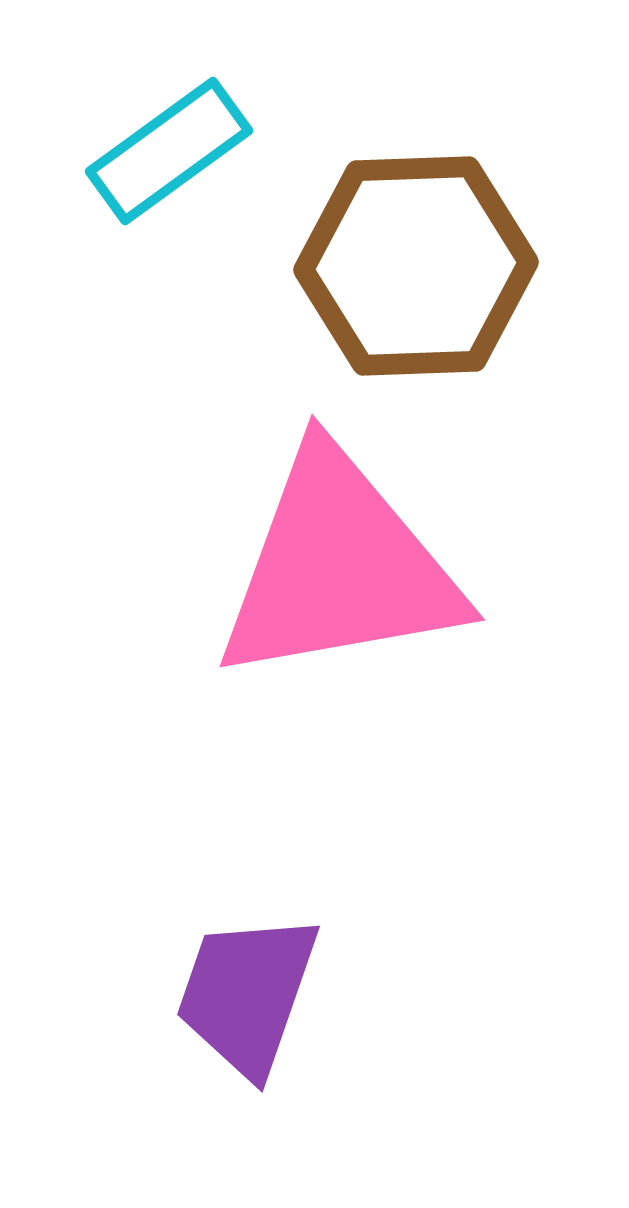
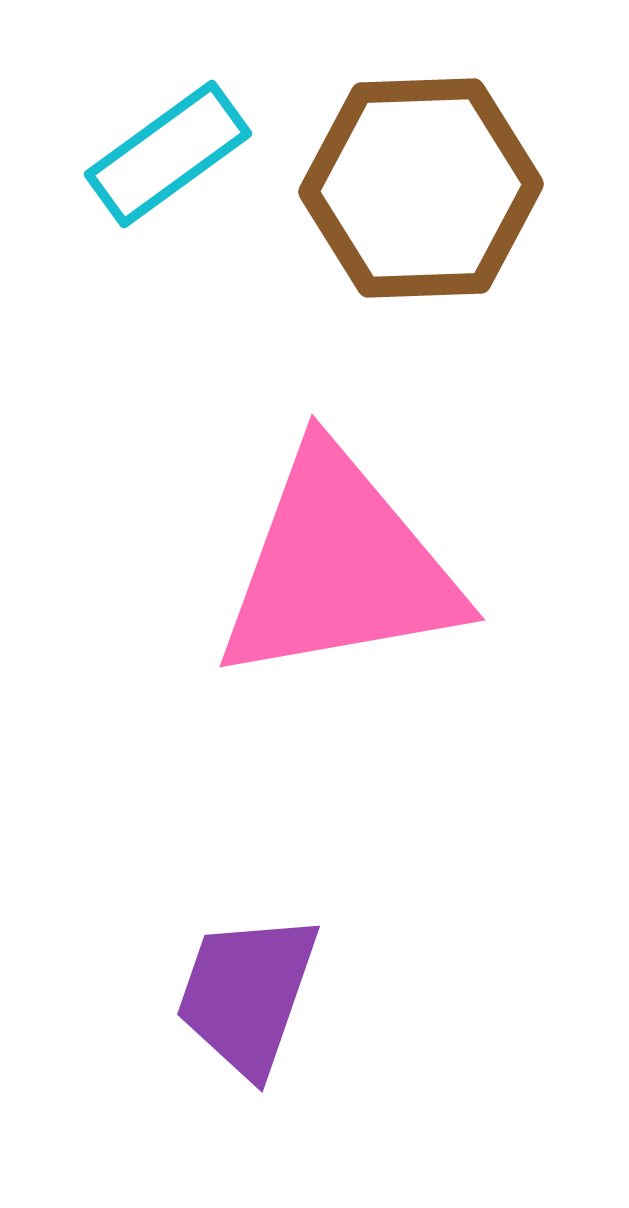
cyan rectangle: moved 1 px left, 3 px down
brown hexagon: moved 5 px right, 78 px up
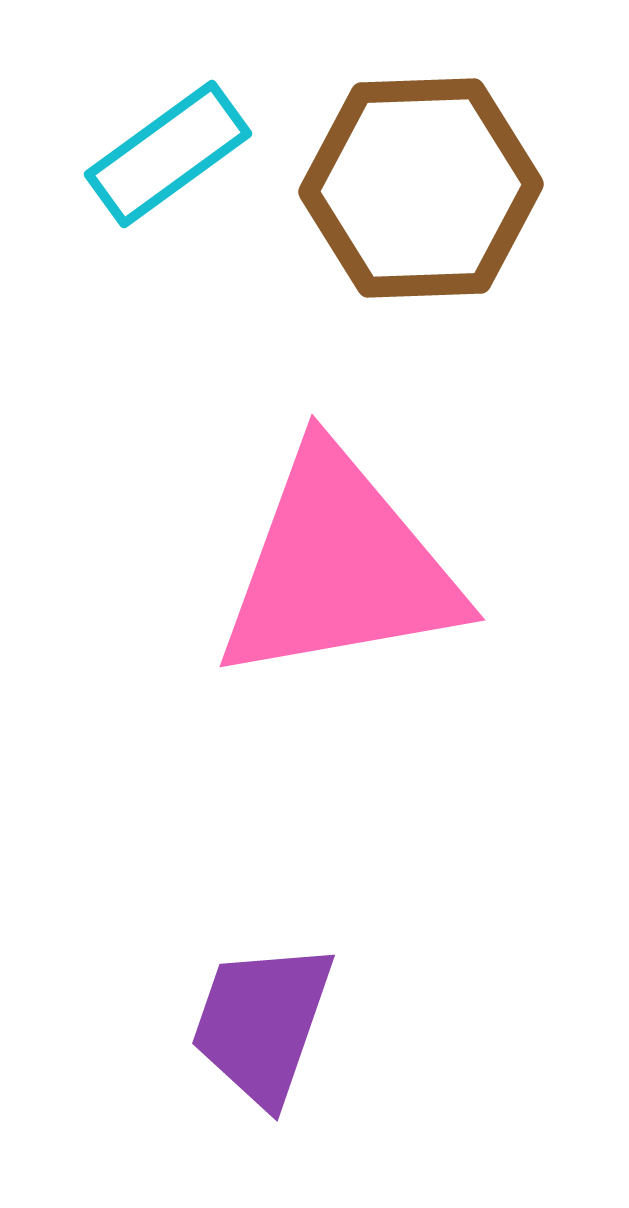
purple trapezoid: moved 15 px right, 29 px down
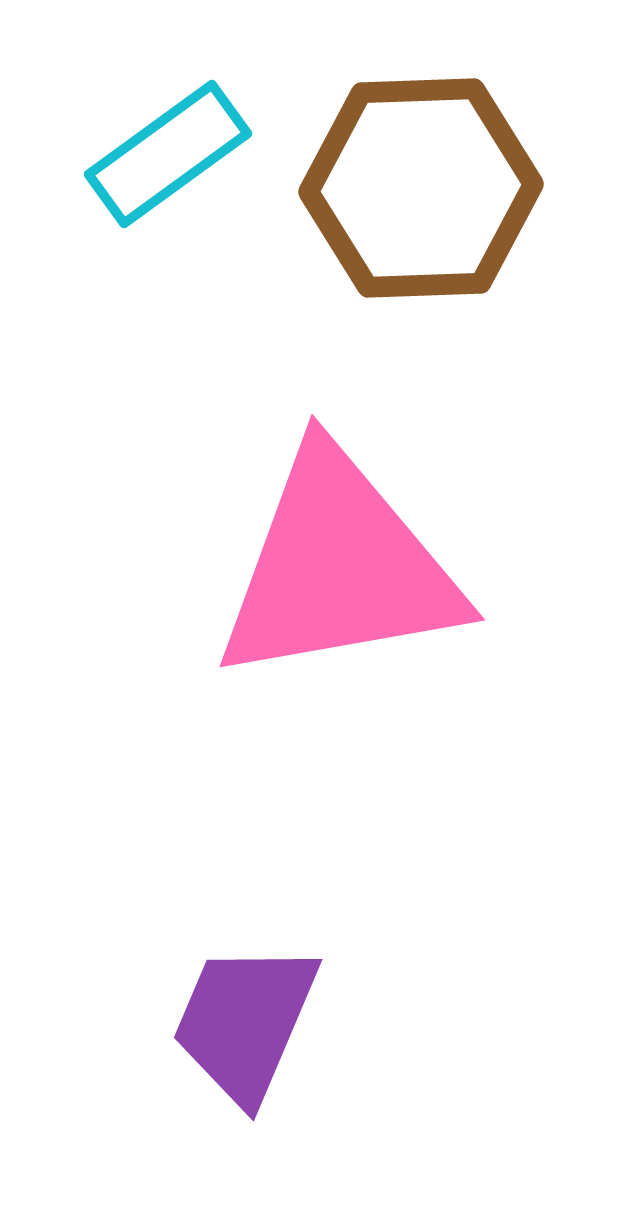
purple trapezoid: moved 17 px left, 1 px up; rotated 4 degrees clockwise
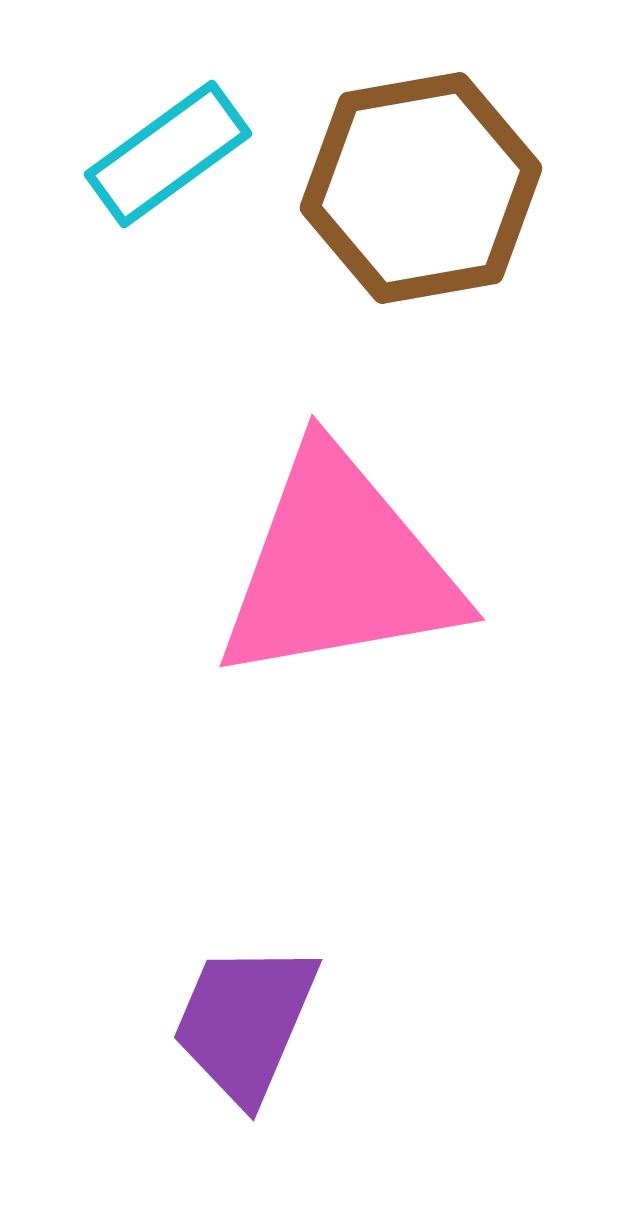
brown hexagon: rotated 8 degrees counterclockwise
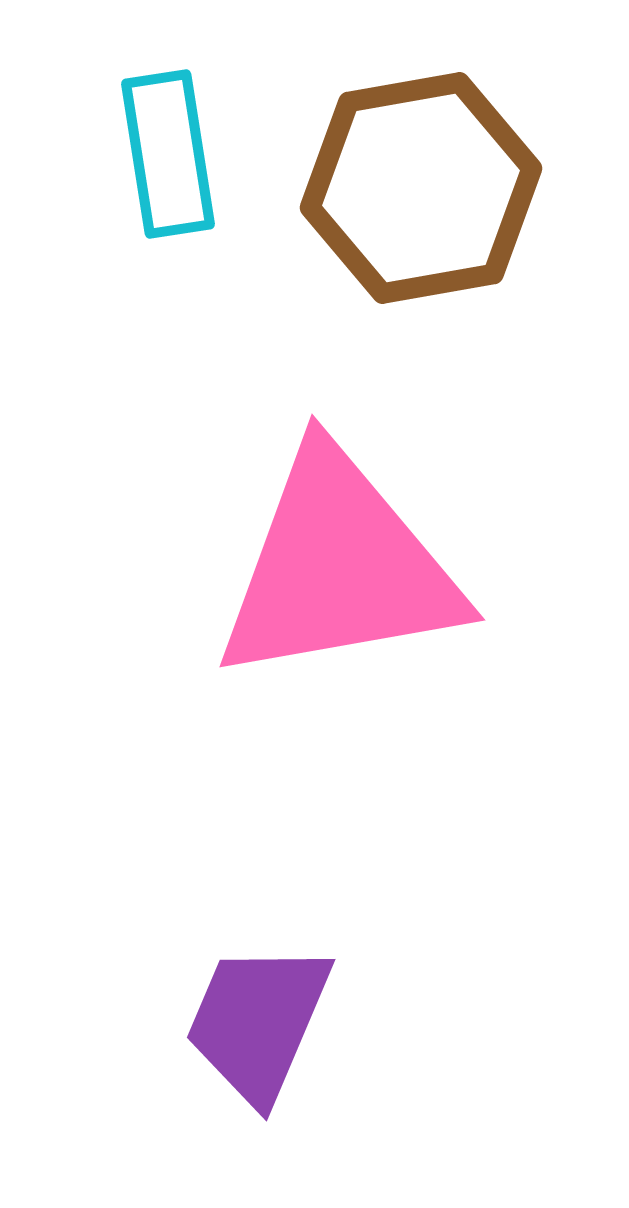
cyan rectangle: rotated 63 degrees counterclockwise
purple trapezoid: moved 13 px right
